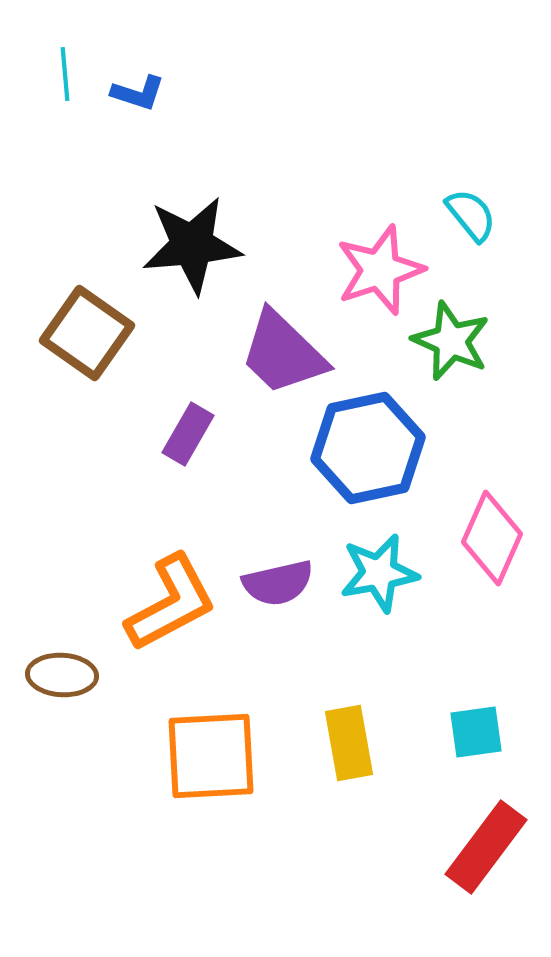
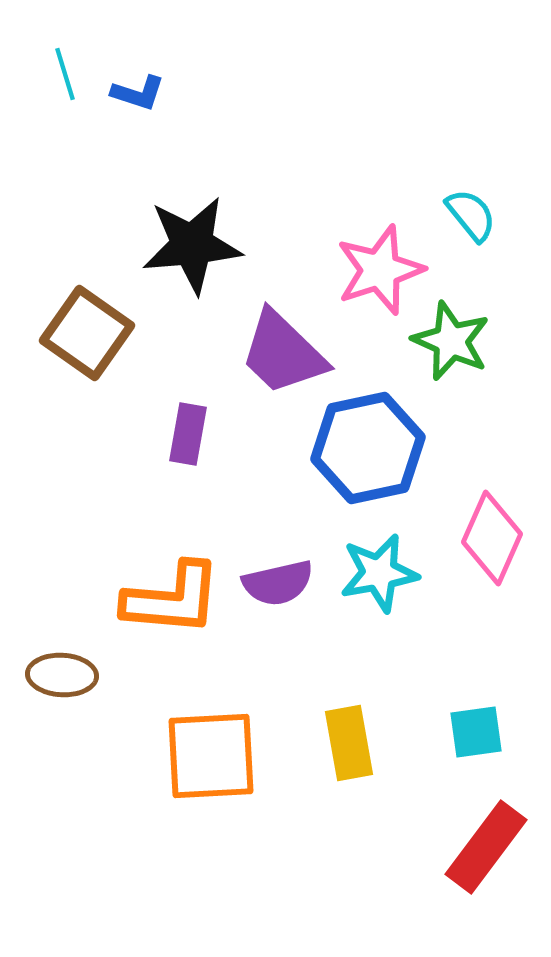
cyan line: rotated 12 degrees counterclockwise
purple rectangle: rotated 20 degrees counterclockwise
orange L-shape: moved 1 px right, 4 px up; rotated 33 degrees clockwise
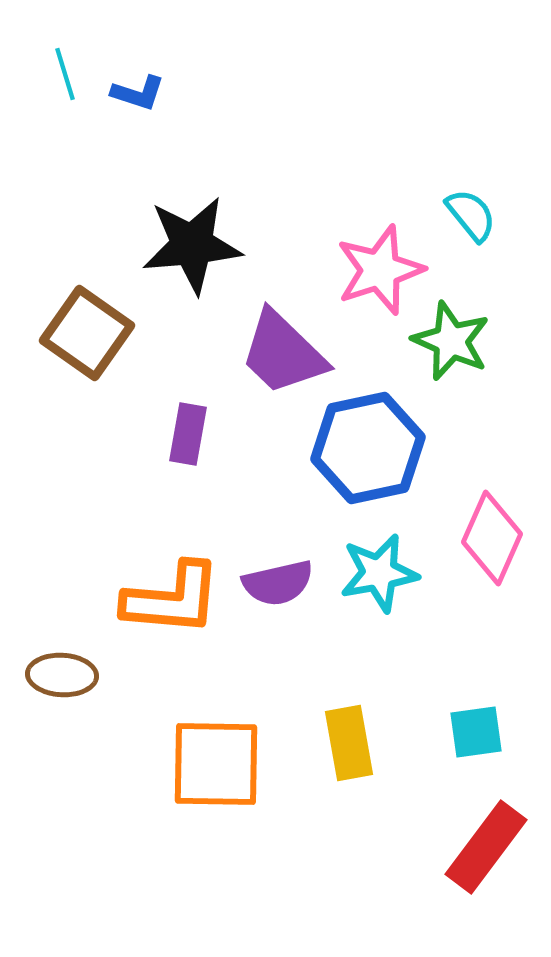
orange square: moved 5 px right, 8 px down; rotated 4 degrees clockwise
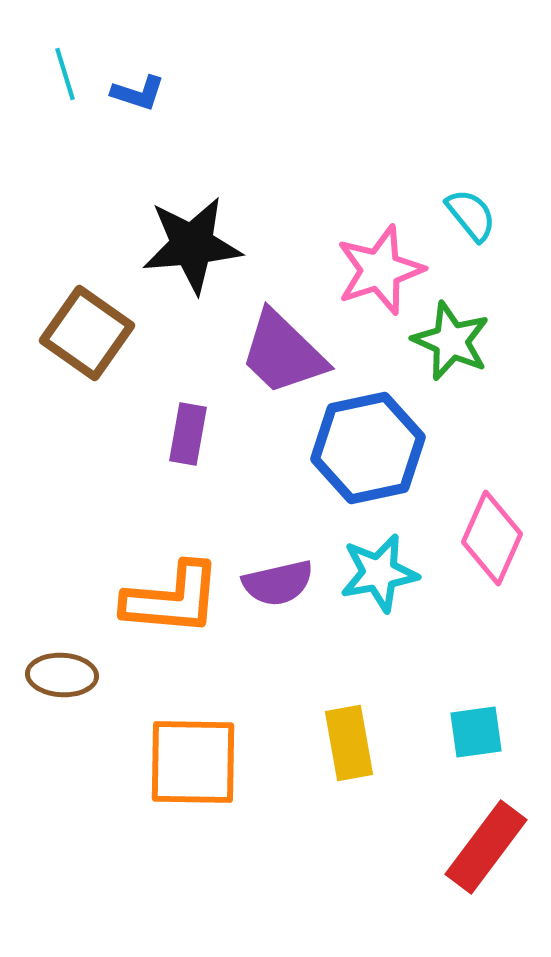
orange square: moved 23 px left, 2 px up
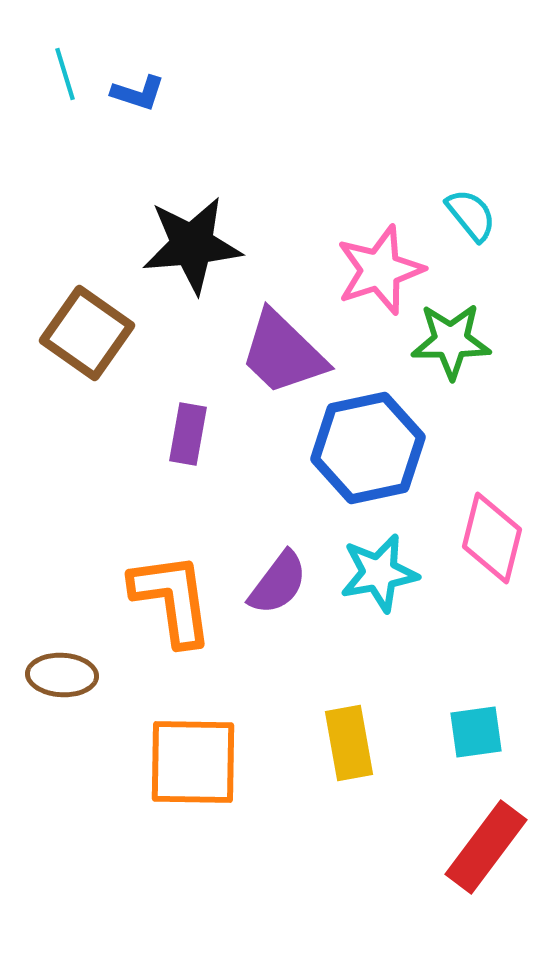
green star: rotated 24 degrees counterclockwise
pink diamond: rotated 10 degrees counterclockwise
purple semicircle: rotated 40 degrees counterclockwise
orange L-shape: rotated 103 degrees counterclockwise
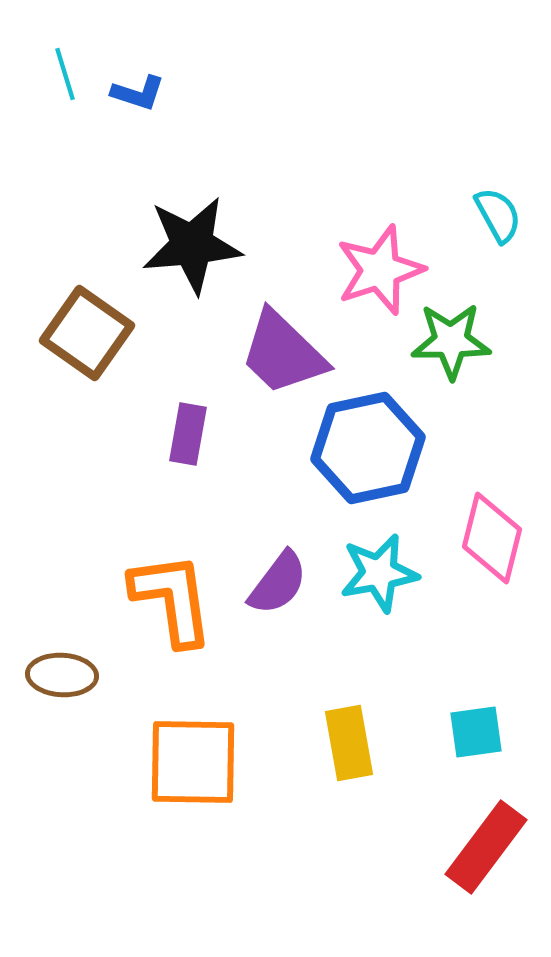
cyan semicircle: moved 27 px right; rotated 10 degrees clockwise
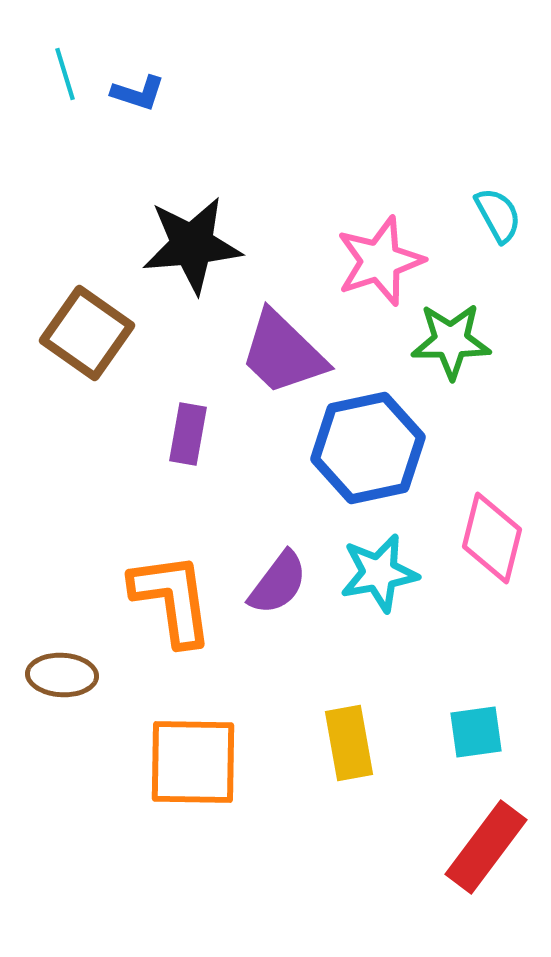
pink star: moved 9 px up
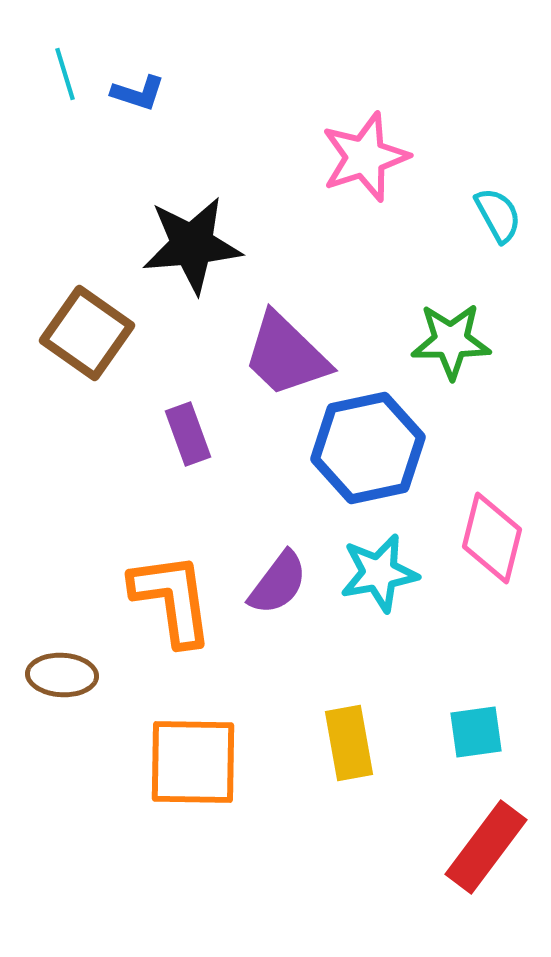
pink star: moved 15 px left, 104 px up
purple trapezoid: moved 3 px right, 2 px down
purple rectangle: rotated 30 degrees counterclockwise
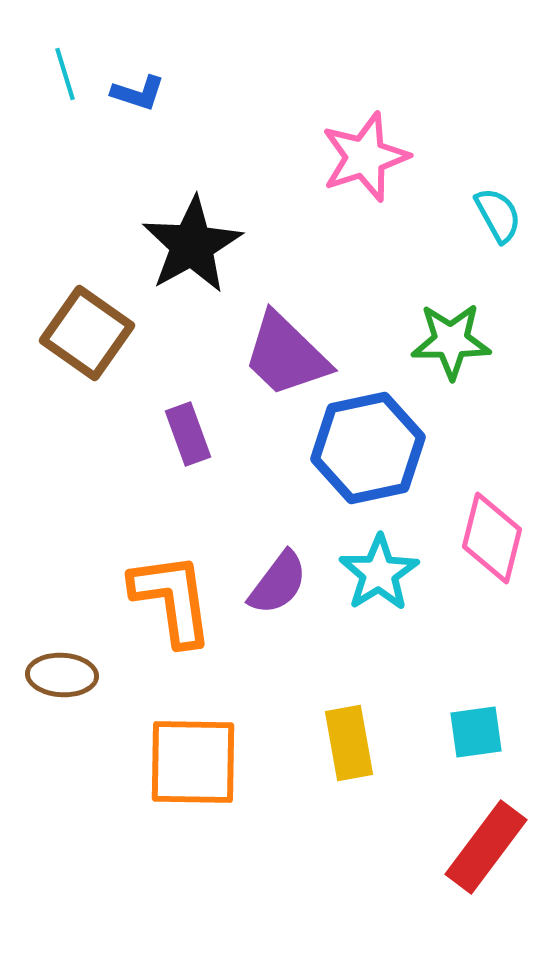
black star: rotated 24 degrees counterclockwise
cyan star: rotated 22 degrees counterclockwise
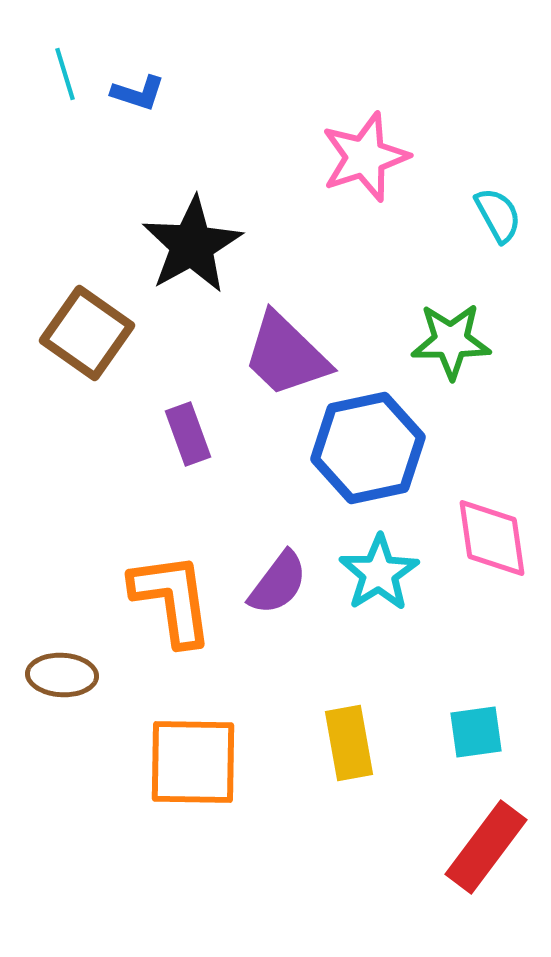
pink diamond: rotated 22 degrees counterclockwise
